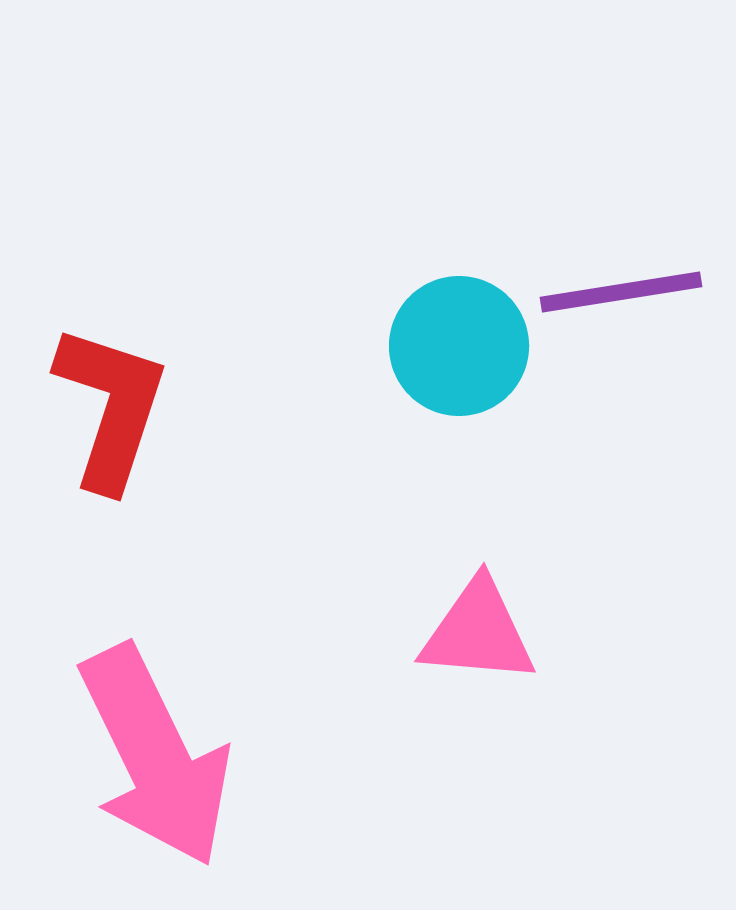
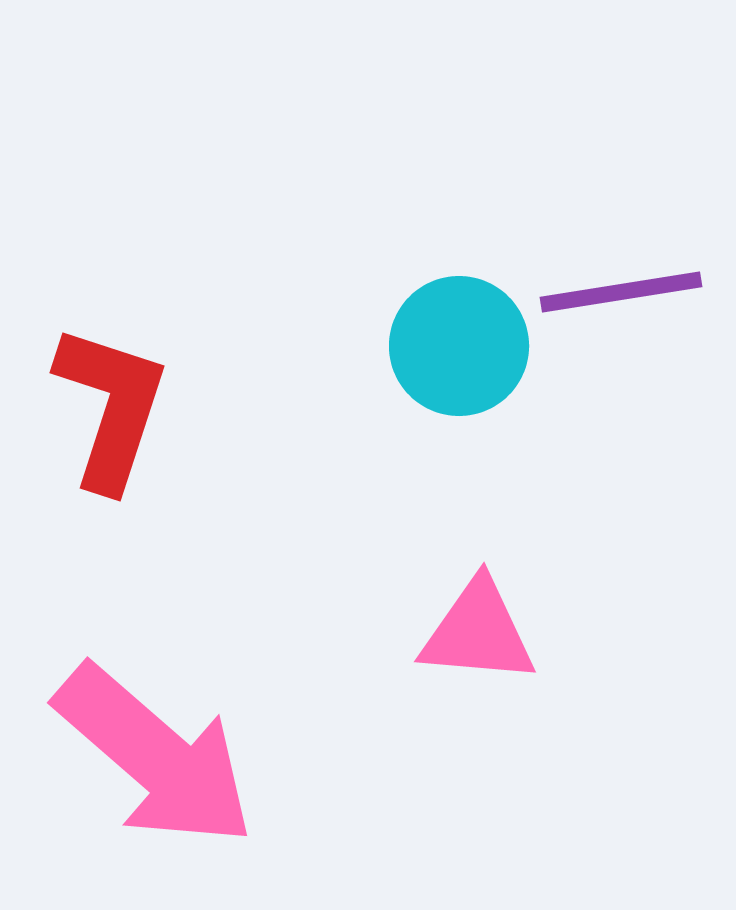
pink arrow: rotated 23 degrees counterclockwise
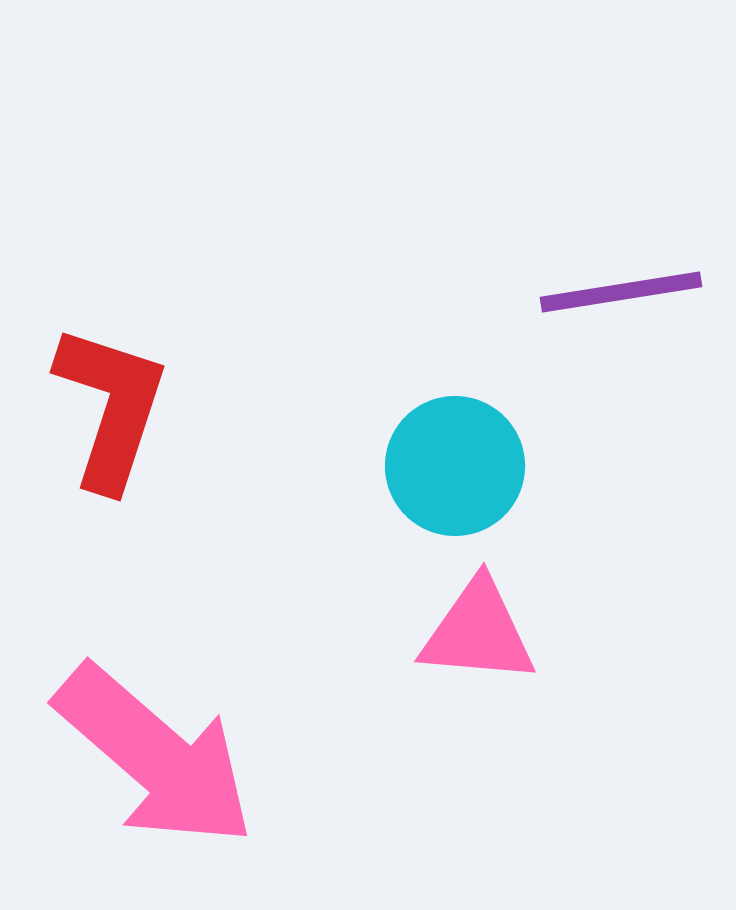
cyan circle: moved 4 px left, 120 px down
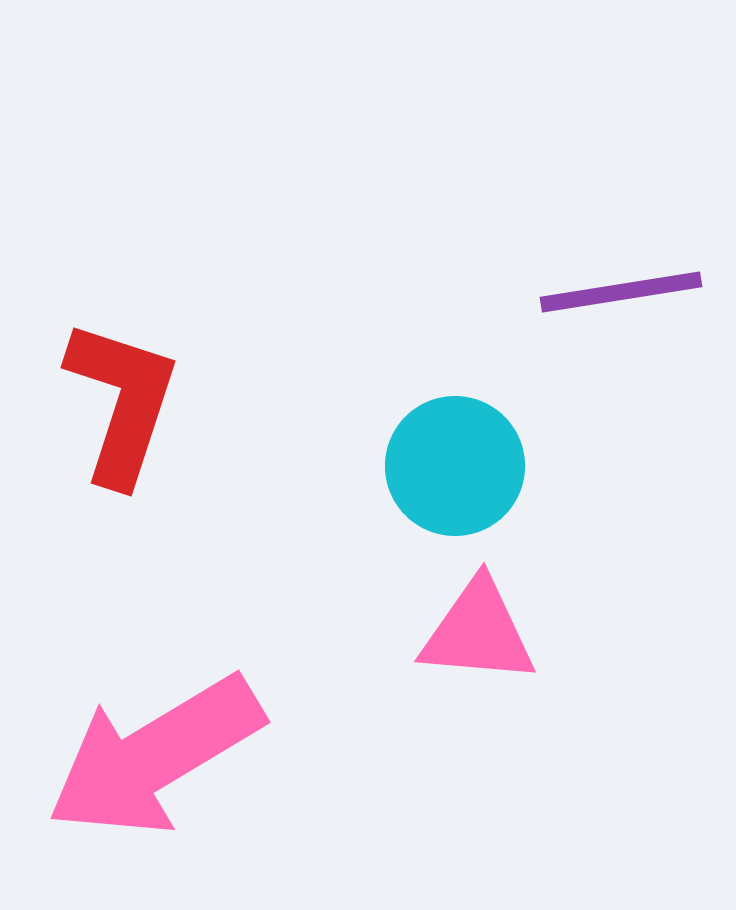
red L-shape: moved 11 px right, 5 px up
pink arrow: rotated 108 degrees clockwise
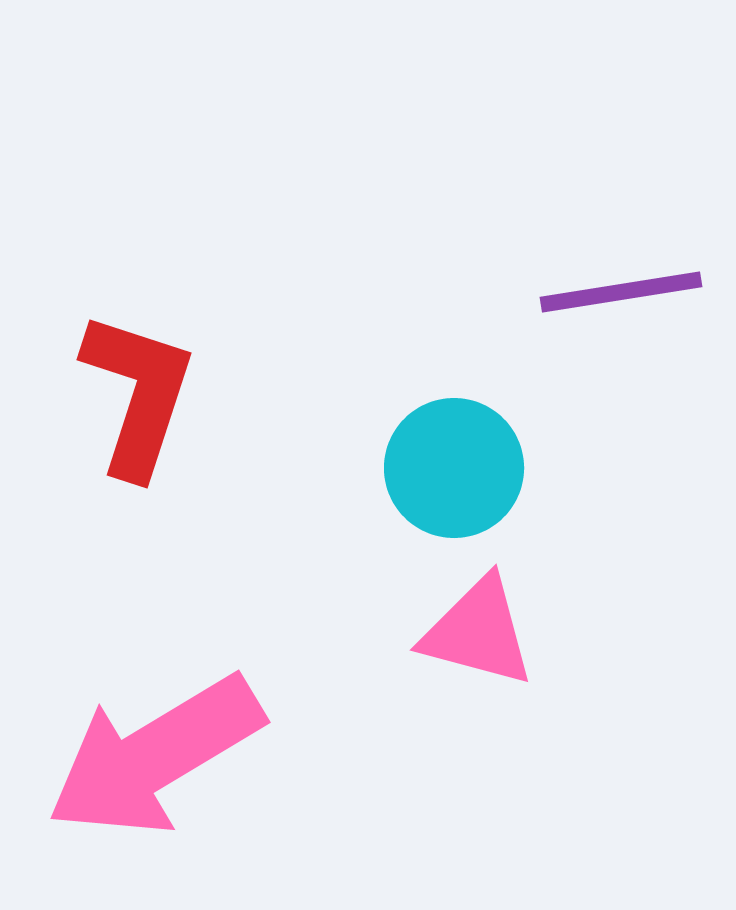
red L-shape: moved 16 px right, 8 px up
cyan circle: moved 1 px left, 2 px down
pink triangle: rotated 10 degrees clockwise
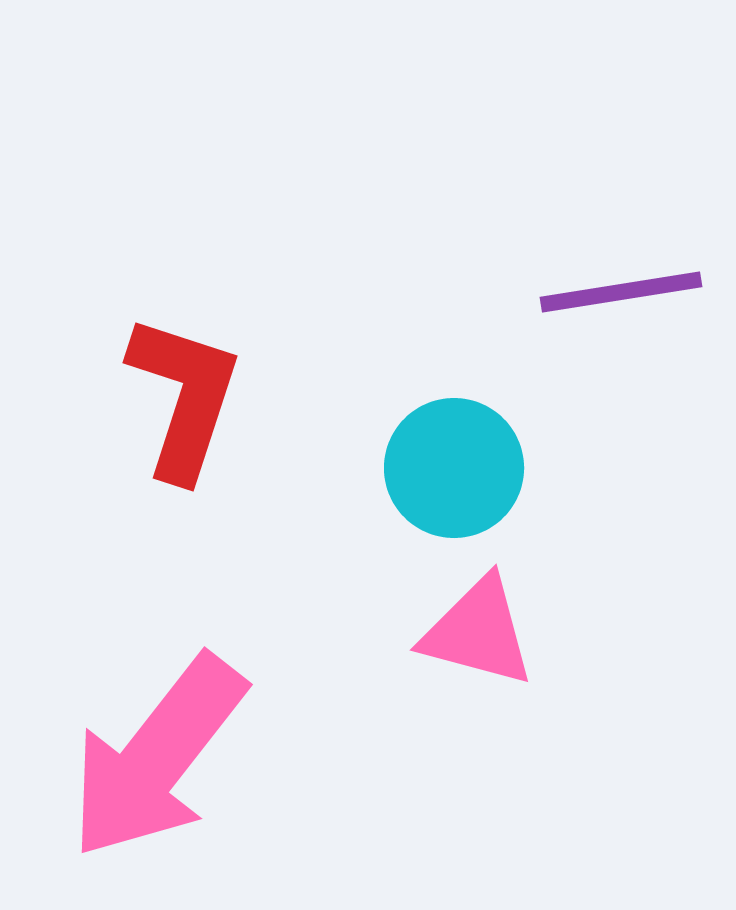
red L-shape: moved 46 px right, 3 px down
pink arrow: moved 2 px right, 1 px down; rotated 21 degrees counterclockwise
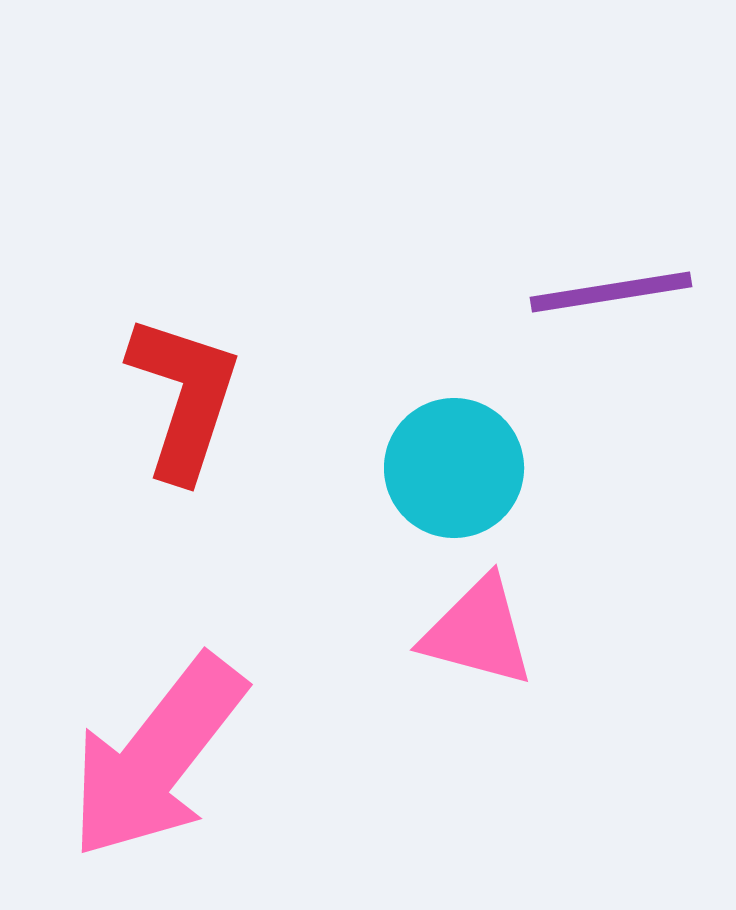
purple line: moved 10 px left
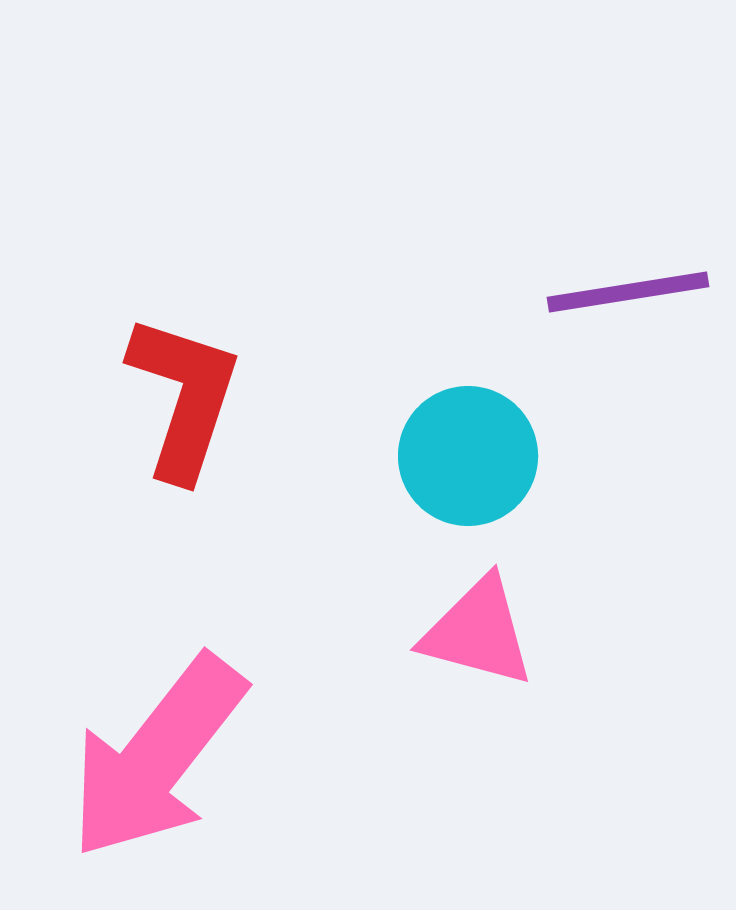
purple line: moved 17 px right
cyan circle: moved 14 px right, 12 px up
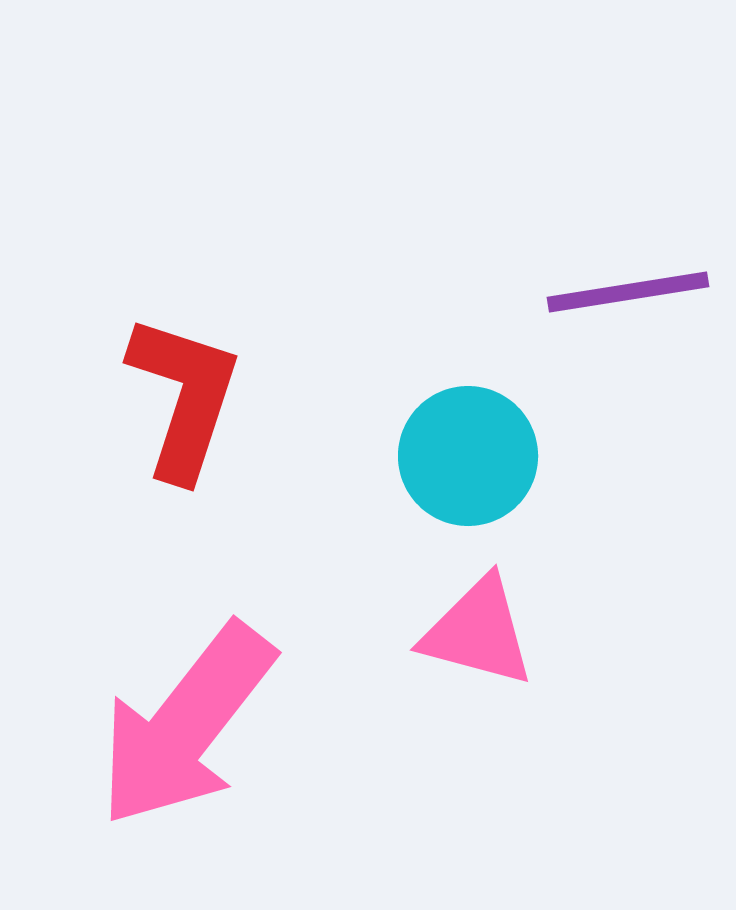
pink arrow: moved 29 px right, 32 px up
